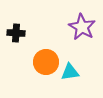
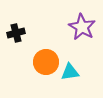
black cross: rotated 18 degrees counterclockwise
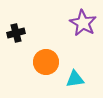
purple star: moved 1 px right, 4 px up
cyan triangle: moved 5 px right, 7 px down
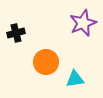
purple star: rotated 20 degrees clockwise
